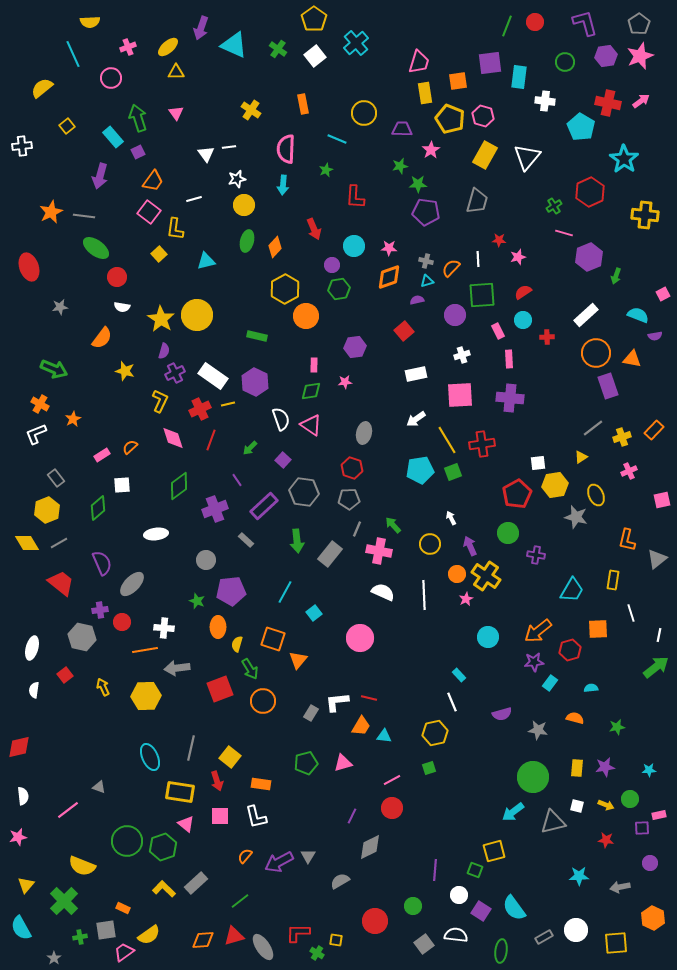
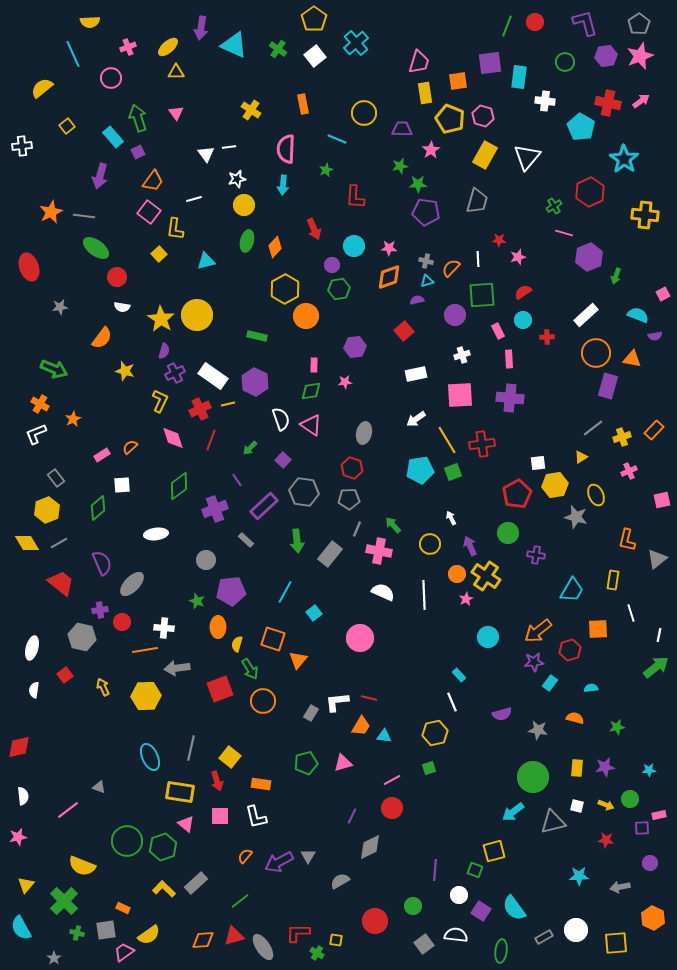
purple arrow at (201, 28): rotated 10 degrees counterclockwise
purple rectangle at (608, 386): rotated 35 degrees clockwise
green cross at (80, 937): moved 3 px left, 4 px up; rotated 24 degrees clockwise
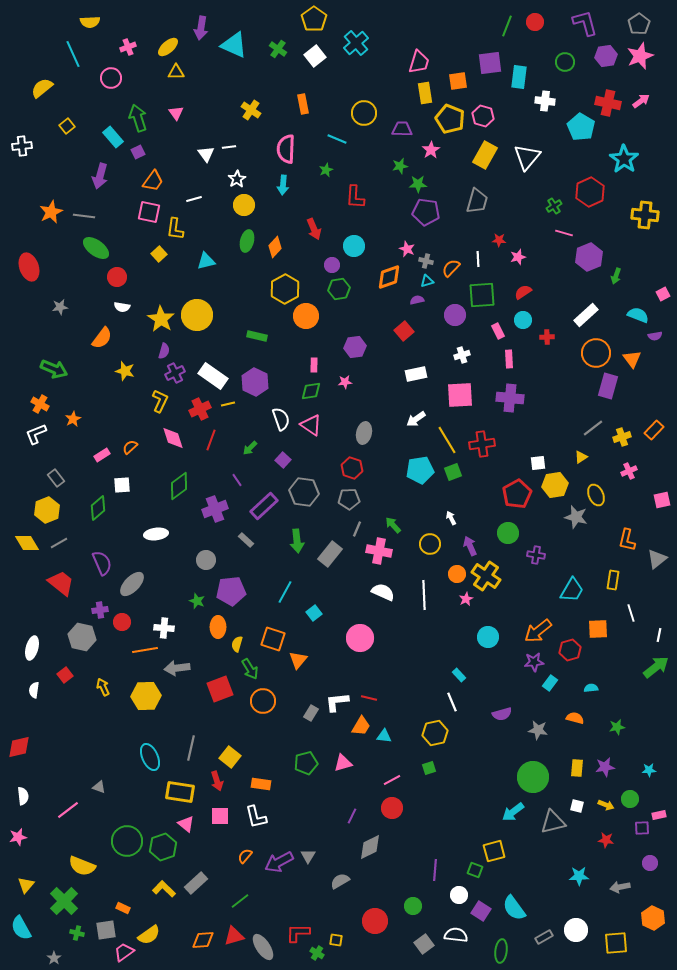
white star at (237, 179): rotated 18 degrees counterclockwise
pink square at (149, 212): rotated 25 degrees counterclockwise
pink star at (389, 248): moved 18 px right, 1 px down; rotated 21 degrees clockwise
orange triangle at (632, 359): rotated 42 degrees clockwise
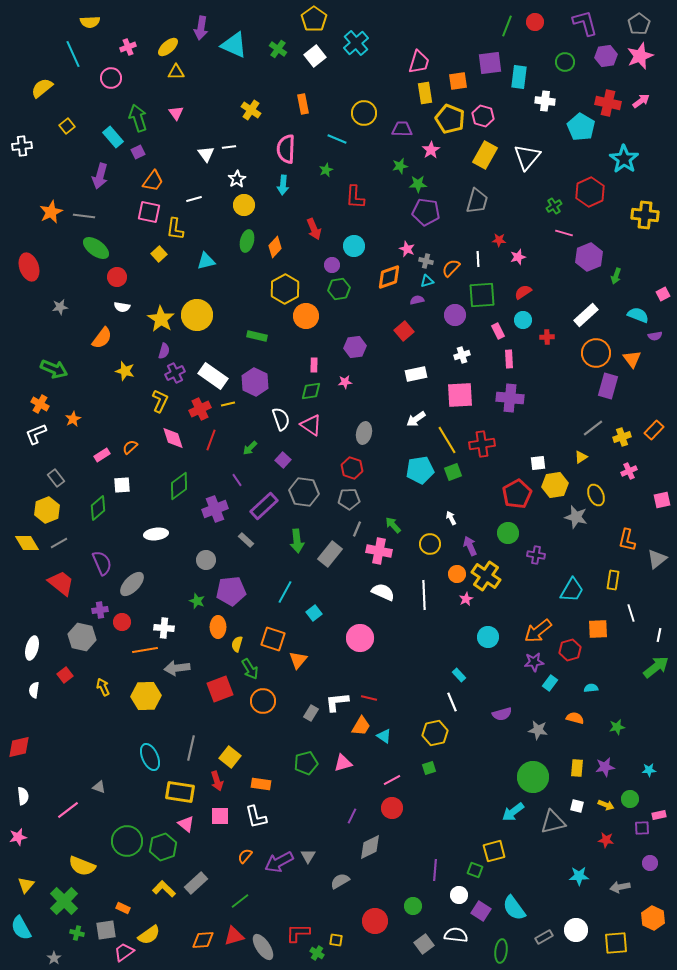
cyan triangle at (384, 736): rotated 28 degrees clockwise
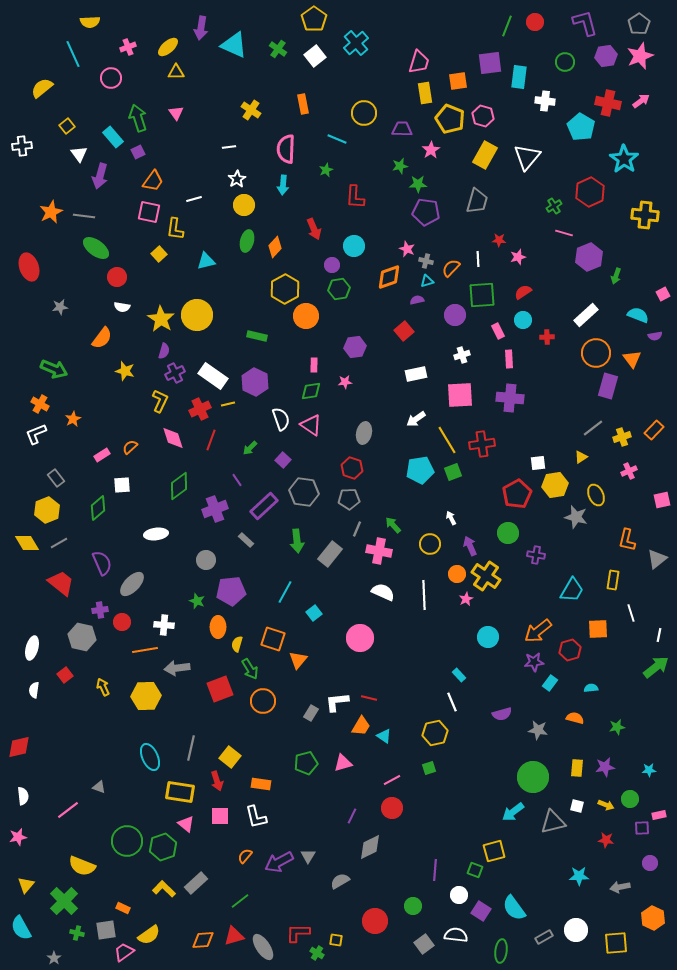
white triangle at (206, 154): moved 127 px left
white cross at (164, 628): moved 3 px up
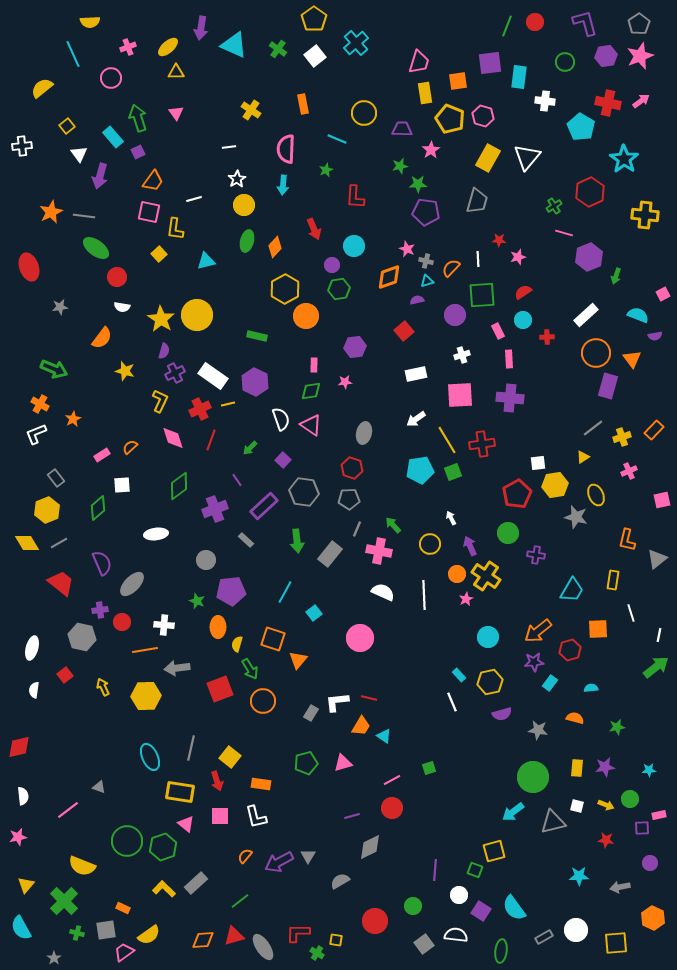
yellow rectangle at (485, 155): moved 3 px right, 3 px down
yellow triangle at (581, 457): moved 2 px right
yellow hexagon at (435, 733): moved 55 px right, 51 px up
purple line at (352, 816): rotated 49 degrees clockwise
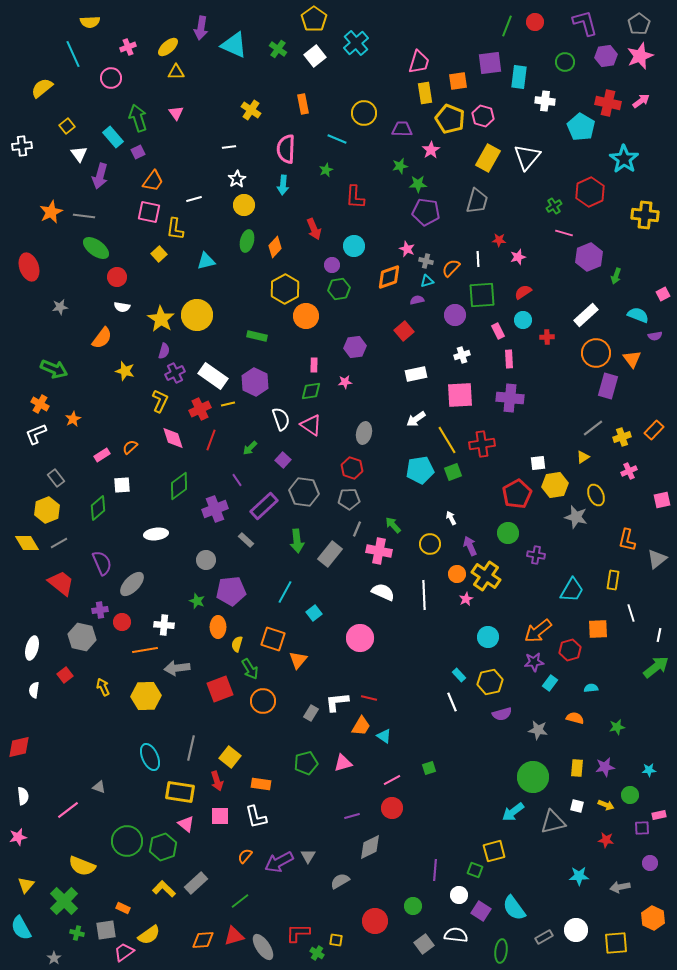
green circle at (630, 799): moved 4 px up
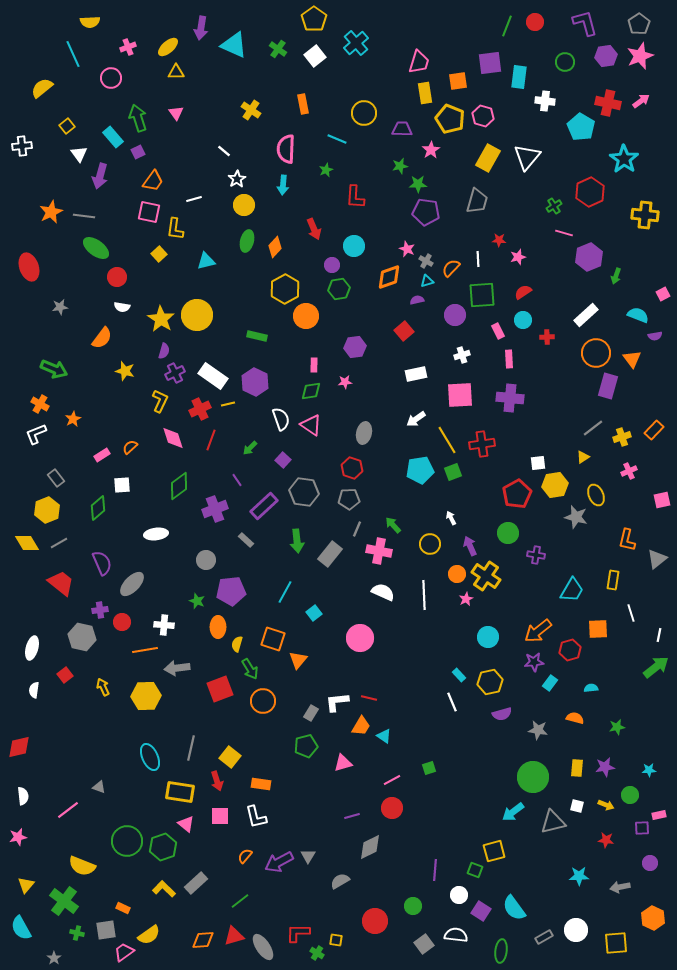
white line at (229, 147): moved 5 px left, 4 px down; rotated 48 degrees clockwise
gray cross at (426, 261): rotated 16 degrees clockwise
green pentagon at (306, 763): moved 17 px up
green cross at (64, 901): rotated 8 degrees counterclockwise
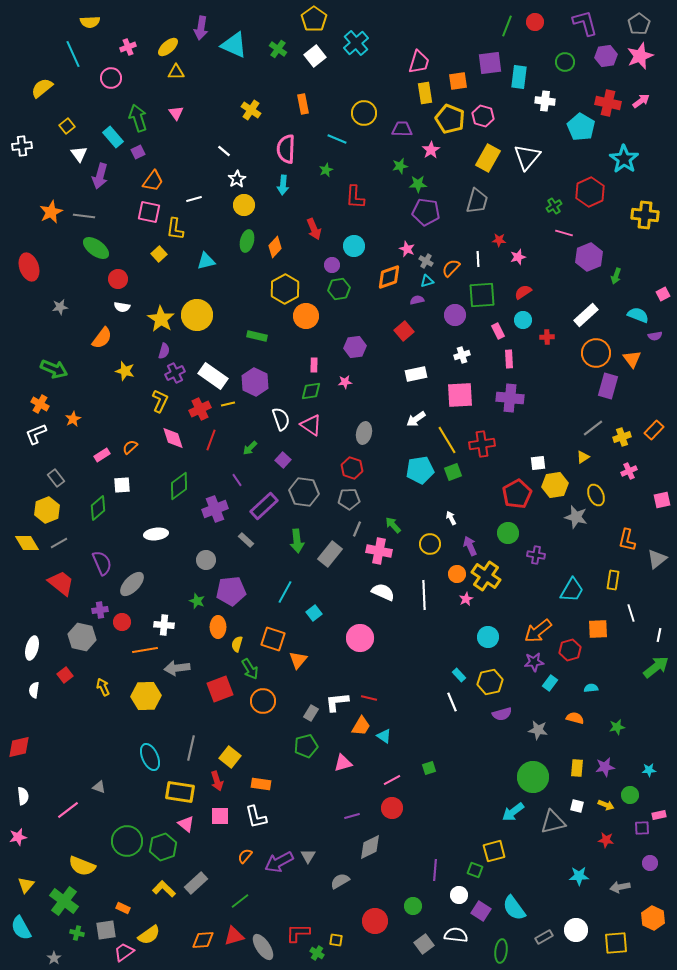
red circle at (117, 277): moved 1 px right, 2 px down
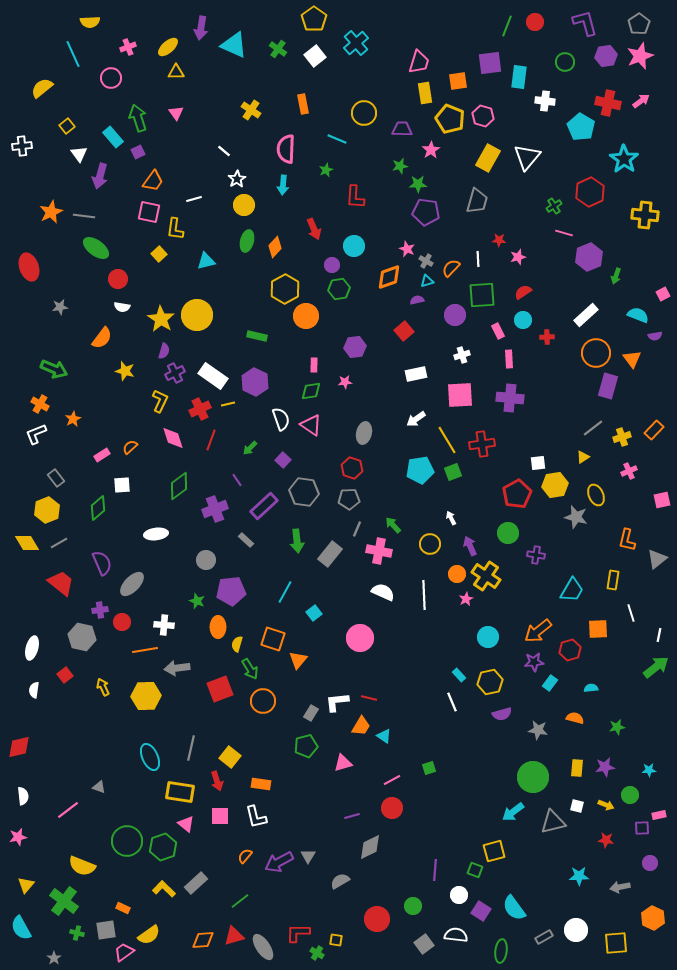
red circle at (375, 921): moved 2 px right, 2 px up
